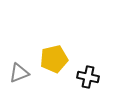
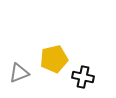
black cross: moved 5 px left
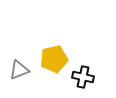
gray triangle: moved 3 px up
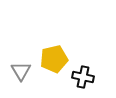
gray triangle: moved 2 px right, 1 px down; rotated 40 degrees counterclockwise
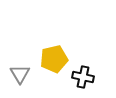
gray triangle: moved 1 px left, 3 px down
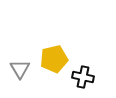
gray triangle: moved 5 px up
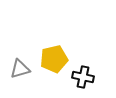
gray triangle: rotated 45 degrees clockwise
